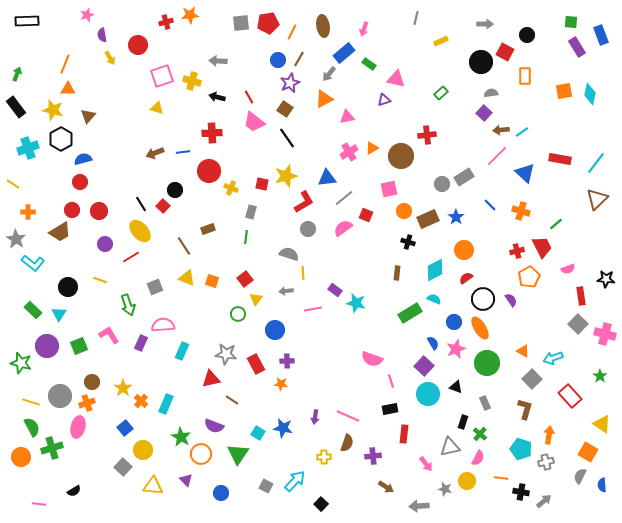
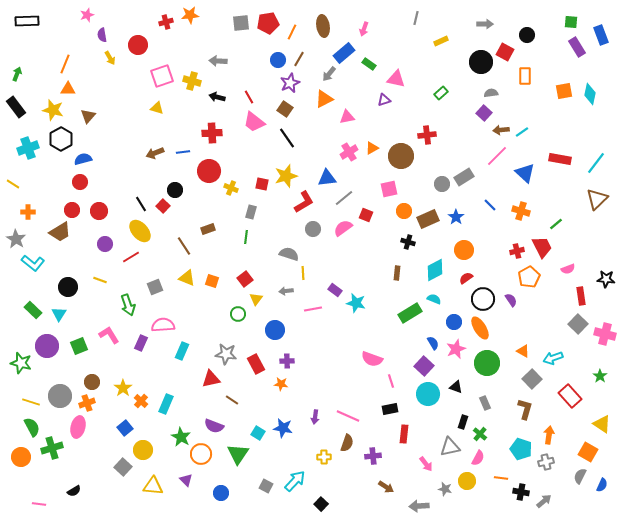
gray circle at (308, 229): moved 5 px right
blue semicircle at (602, 485): rotated 152 degrees counterclockwise
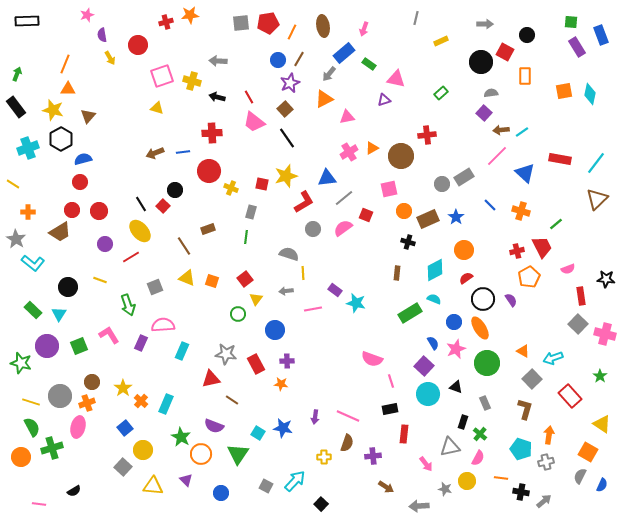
brown square at (285, 109): rotated 14 degrees clockwise
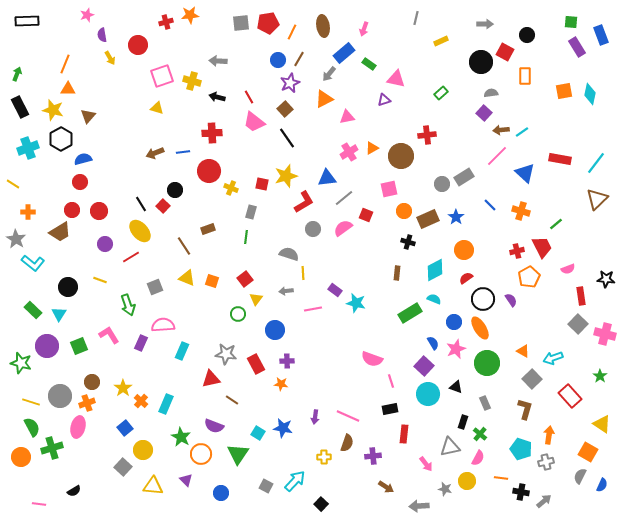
black rectangle at (16, 107): moved 4 px right; rotated 10 degrees clockwise
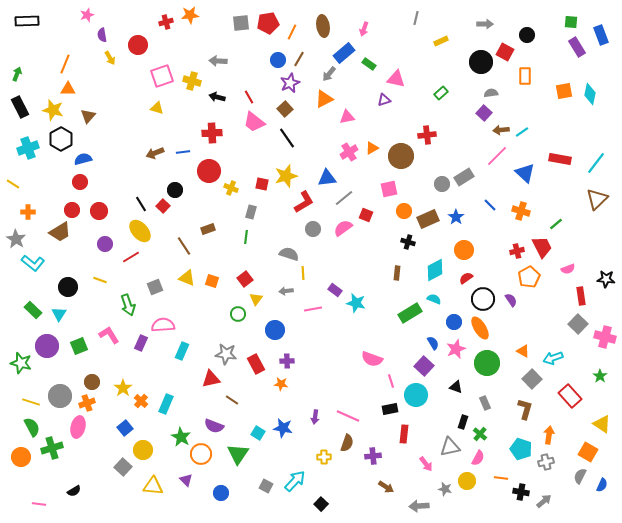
pink cross at (605, 334): moved 3 px down
cyan circle at (428, 394): moved 12 px left, 1 px down
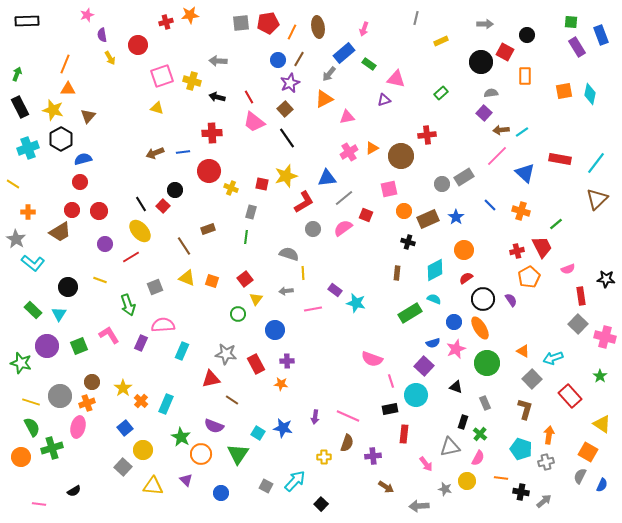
brown ellipse at (323, 26): moved 5 px left, 1 px down
blue semicircle at (433, 343): rotated 104 degrees clockwise
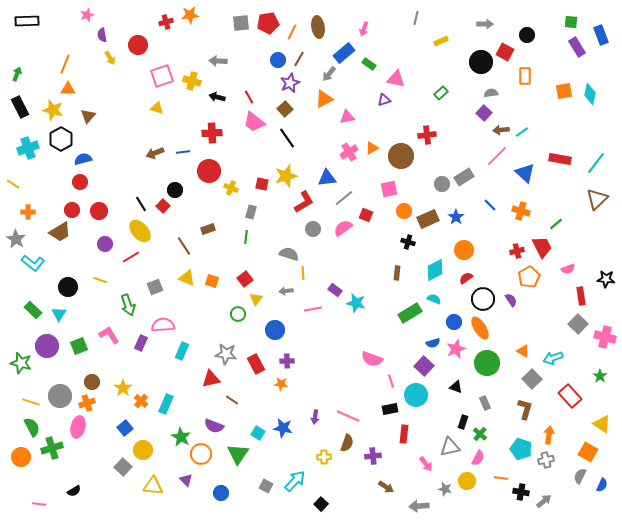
gray cross at (546, 462): moved 2 px up
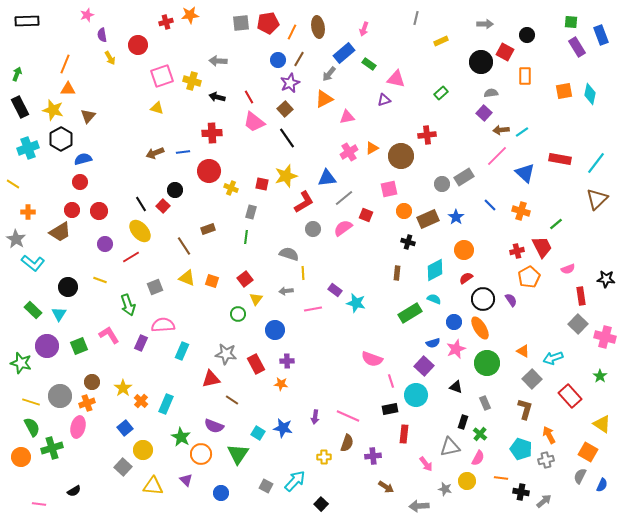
orange arrow at (549, 435): rotated 36 degrees counterclockwise
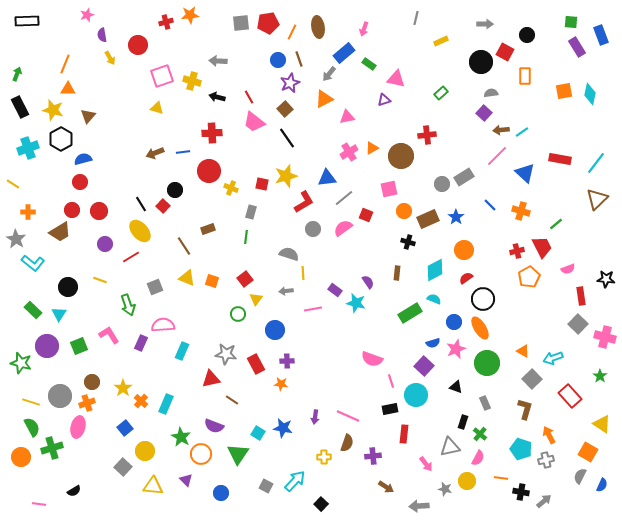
brown line at (299, 59): rotated 49 degrees counterclockwise
purple semicircle at (511, 300): moved 143 px left, 18 px up
yellow circle at (143, 450): moved 2 px right, 1 px down
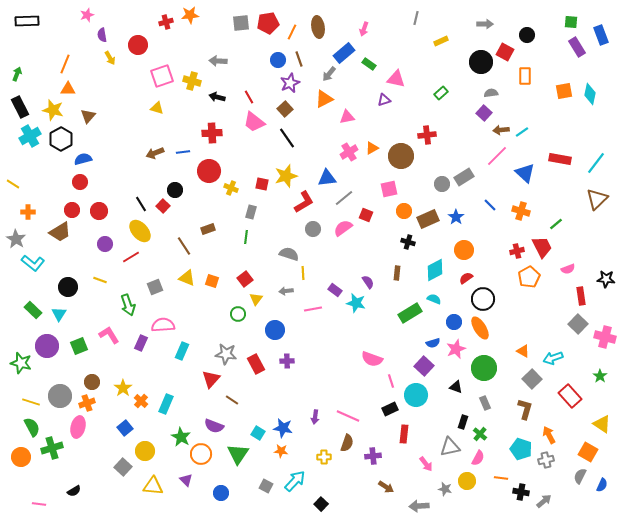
cyan cross at (28, 148): moved 2 px right, 12 px up; rotated 10 degrees counterclockwise
green circle at (487, 363): moved 3 px left, 5 px down
red triangle at (211, 379): rotated 36 degrees counterclockwise
orange star at (281, 384): moved 67 px down
black rectangle at (390, 409): rotated 14 degrees counterclockwise
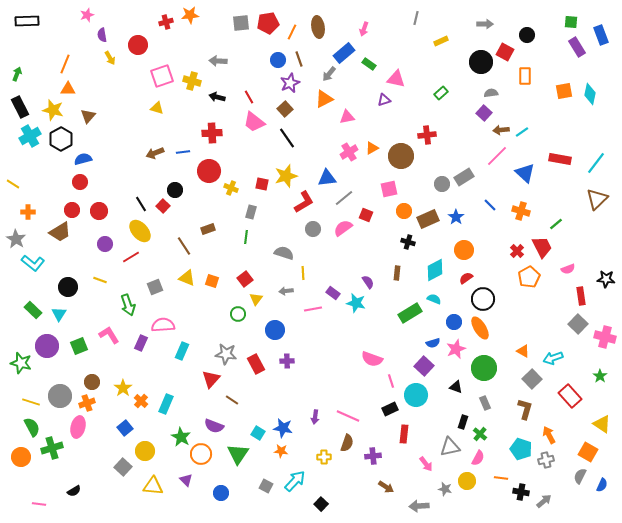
red cross at (517, 251): rotated 32 degrees counterclockwise
gray semicircle at (289, 254): moved 5 px left, 1 px up
purple rectangle at (335, 290): moved 2 px left, 3 px down
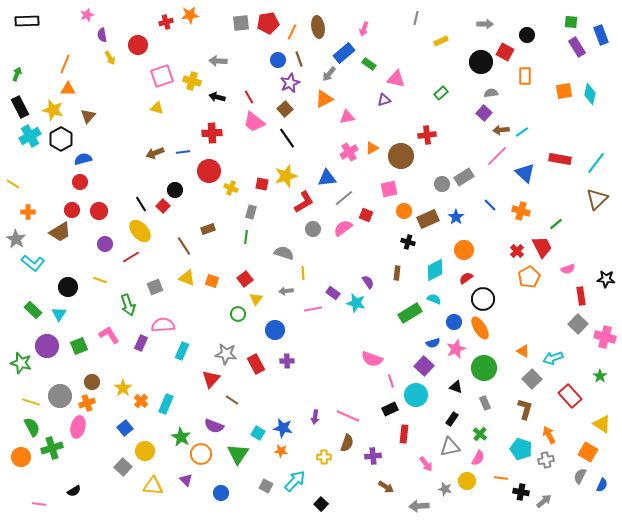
black rectangle at (463, 422): moved 11 px left, 3 px up; rotated 16 degrees clockwise
